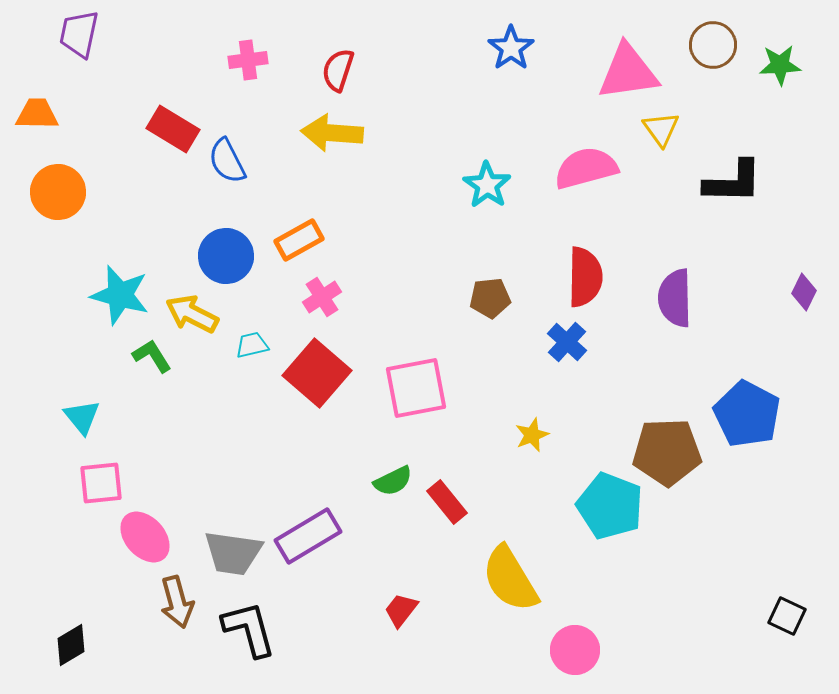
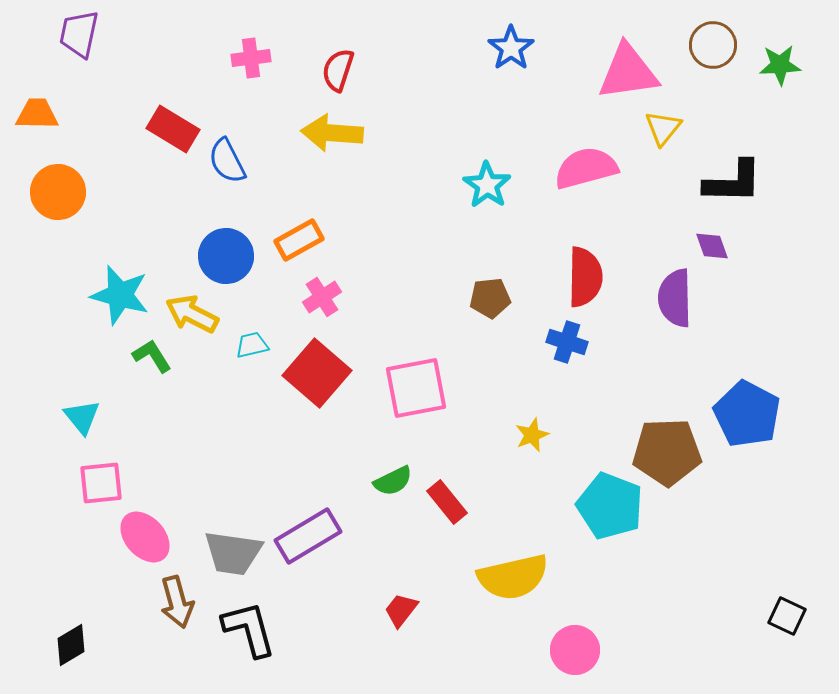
pink cross at (248, 60): moved 3 px right, 2 px up
yellow triangle at (661, 129): moved 2 px right, 1 px up; rotated 15 degrees clockwise
purple diamond at (804, 292): moved 92 px left, 46 px up; rotated 45 degrees counterclockwise
blue cross at (567, 342): rotated 24 degrees counterclockwise
yellow semicircle at (510, 579): moved 3 px right, 2 px up; rotated 72 degrees counterclockwise
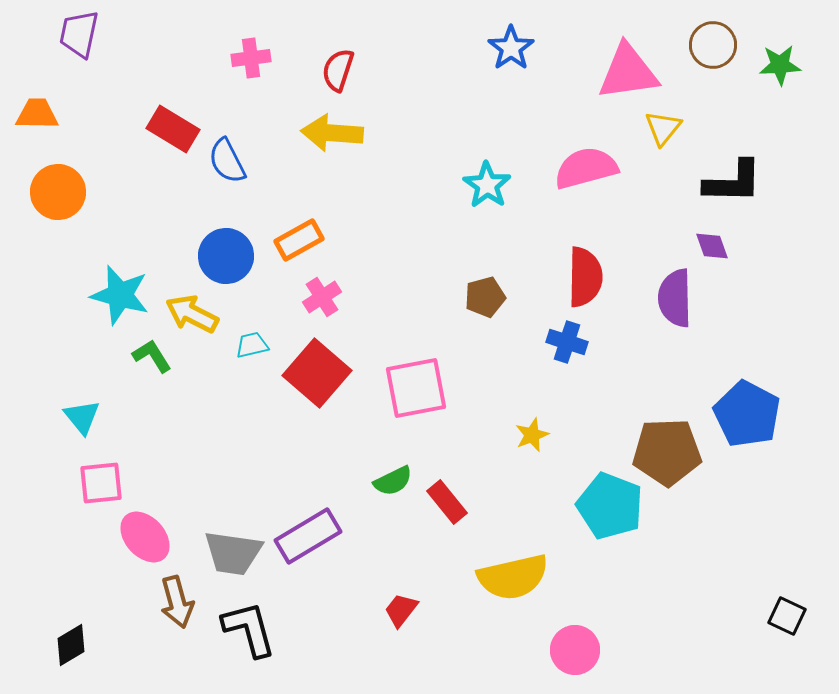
brown pentagon at (490, 298): moved 5 px left, 1 px up; rotated 9 degrees counterclockwise
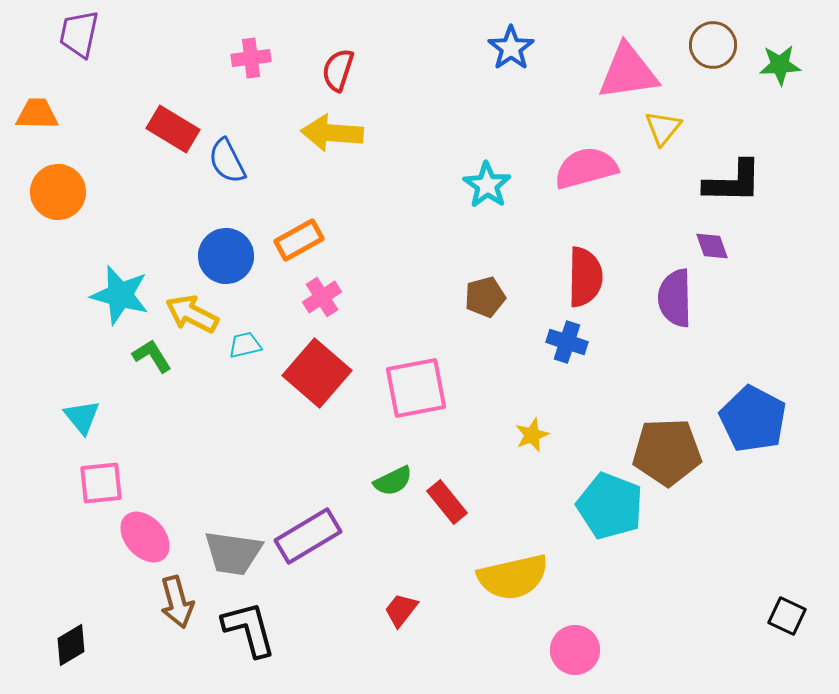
cyan trapezoid at (252, 345): moved 7 px left
blue pentagon at (747, 414): moved 6 px right, 5 px down
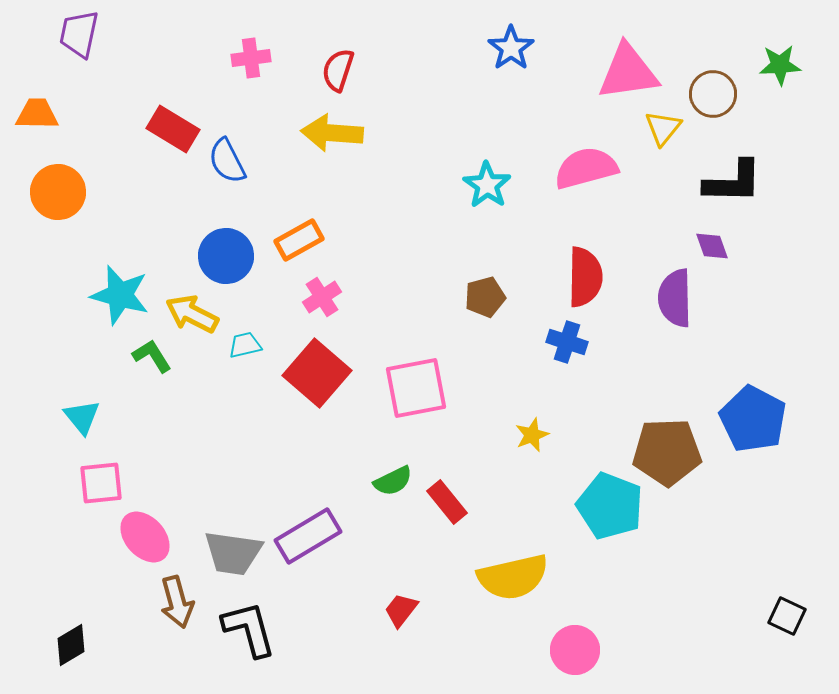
brown circle at (713, 45): moved 49 px down
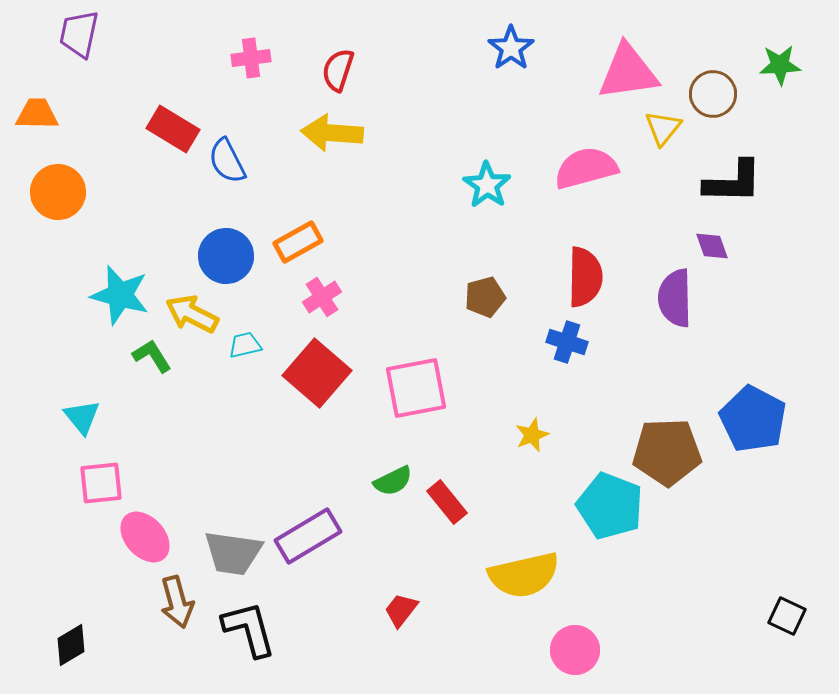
orange rectangle at (299, 240): moved 1 px left, 2 px down
yellow semicircle at (513, 577): moved 11 px right, 2 px up
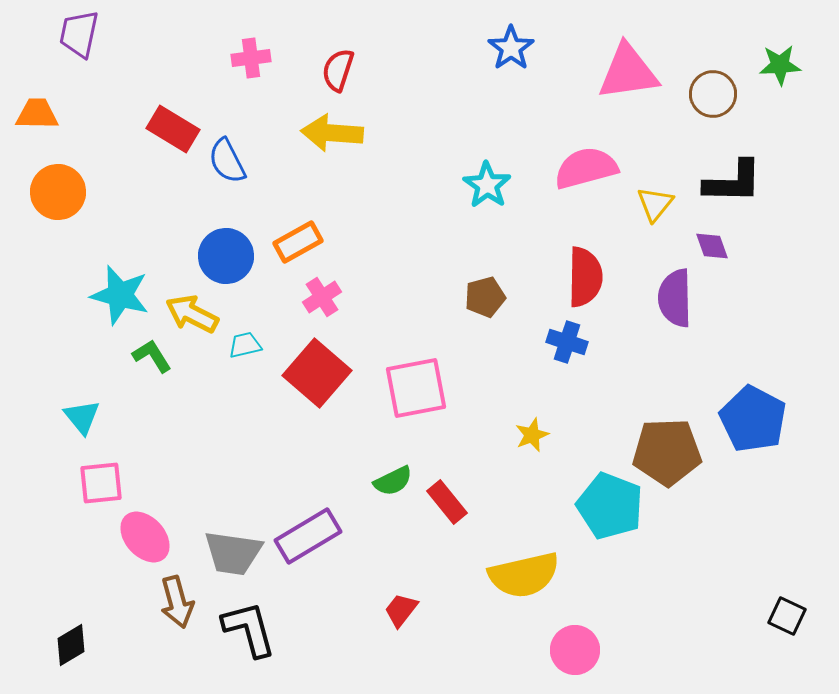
yellow triangle at (663, 128): moved 8 px left, 76 px down
